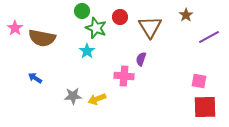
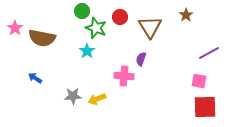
purple line: moved 16 px down
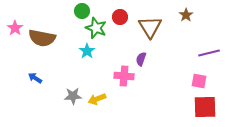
purple line: rotated 15 degrees clockwise
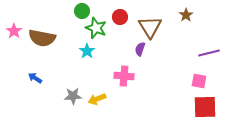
pink star: moved 1 px left, 3 px down
purple semicircle: moved 1 px left, 10 px up
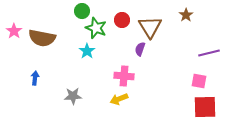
red circle: moved 2 px right, 3 px down
blue arrow: rotated 64 degrees clockwise
yellow arrow: moved 22 px right
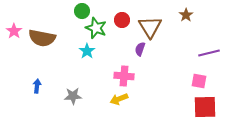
blue arrow: moved 2 px right, 8 px down
